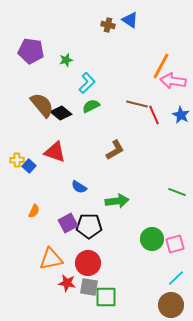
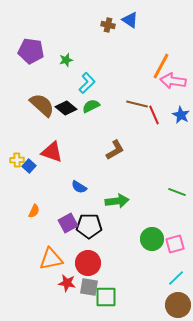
brown semicircle: rotated 8 degrees counterclockwise
black diamond: moved 5 px right, 5 px up
red triangle: moved 3 px left
brown circle: moved 7 px right
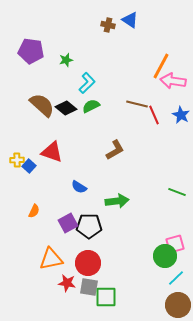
green circle: moved 13 px right, 17 px down
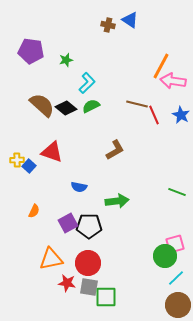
blue semicircle: rotated 21 degrees counterclockwise
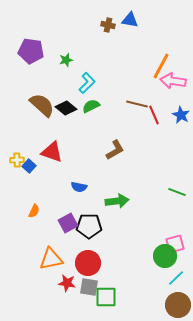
blue triangle: rotated 24 degrees counterclockwise
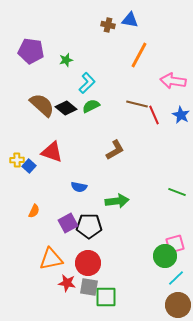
orange line: moved 22 px left, 11 px up
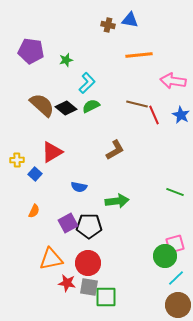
orange line: rotated 56 degrees clockwise
red triangle: rotated 50 degrees counterclockwise
blue square: moved 6 px right, 8 px down
green line: moved 2 px left
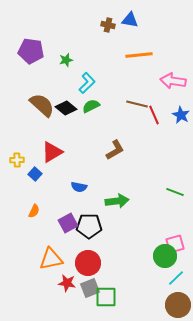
gray square: moved 1 px right, 1 px down; rotated 30 degrees counterclockwise
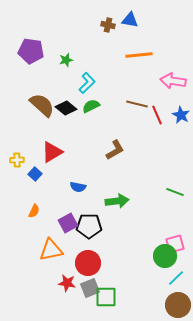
red line: moved 3 px right
blue semicircle: moved 1 px left
orange triangle: moved 9 px up
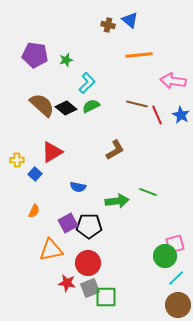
blue triangle: rotated 30 degrees clockwise
purple pentagon: moved 4 px right, 4 px down
green line: moved 27 px left
